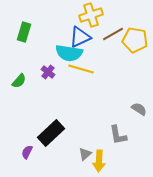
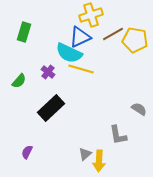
cyan semicircle: rotated 16 degrees clockwise
black rectangle: moved 25 px up
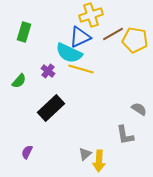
purple cross: moved 1 px up
gray L-shape: moved 7 px right
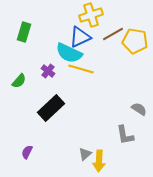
yellow pentagon: moved 1 px down
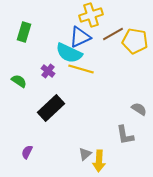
green semicircle: rotated 98 degrees counterclockwise
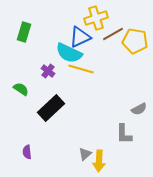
yellow cross: moved 5 px right, 3 px down
green semicircle: moved 2 px right, 8 px down
gray semicircle: rotated 119 degrees clockwise
gray L-shape: moved 1 px left, 1 px up; rotated 10 degrees clockwise
purple semicircle: rotated 32 degrees counterclockwise
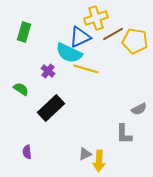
yellow line: moved 5 px right
gray triangle: rotated 16 degrees clockwise
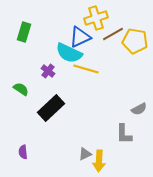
purple semicircle: moved 4 px left
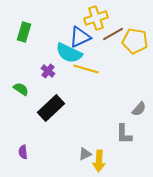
gray semicircle: rotated 21 degrees counterclockwise
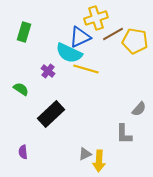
black rectangle: moved 6 px down
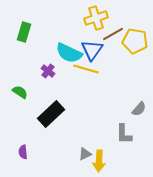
blue triangle: moved 12 px right, 13 px down; rotated 30 degrees counterclockwise
green semicircle: moved 1 px left, 3 px down
